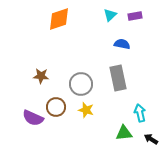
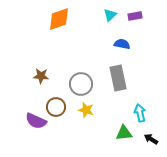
purple semicircle: moved 3 px right, 3 px down
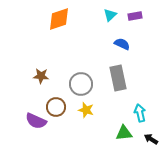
blue semicircle: rotated 14 degrees clockwise
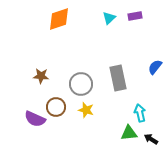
cyan triangle: moved 1 px left, 3 px down
blue semicircle: moved 33 px right, 23 px down; rotated 77 degrees counterclockwise
purple semicircle: moved 1 px left, 2 px up
green triangle: moved 5 px right
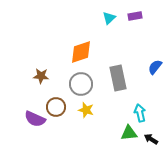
orange diamond: moved 22 px right, 33 px down
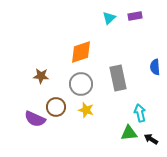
blue semicircle: rotated 42 degrees counterclockwise
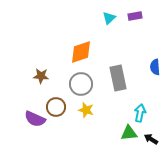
cyan arrow: rotated 24 degrees clockwise
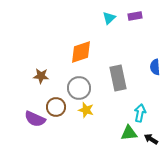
gray circle: moved 2 px left, 4 px down
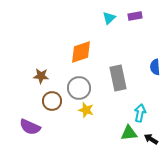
brown circle: moved 4 px left, 6 px up
purple semicircle: moved 5 px left, 8 px down
